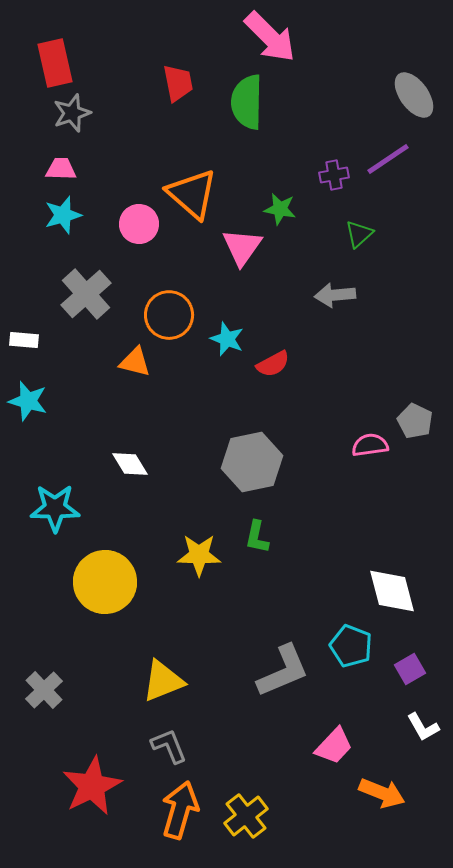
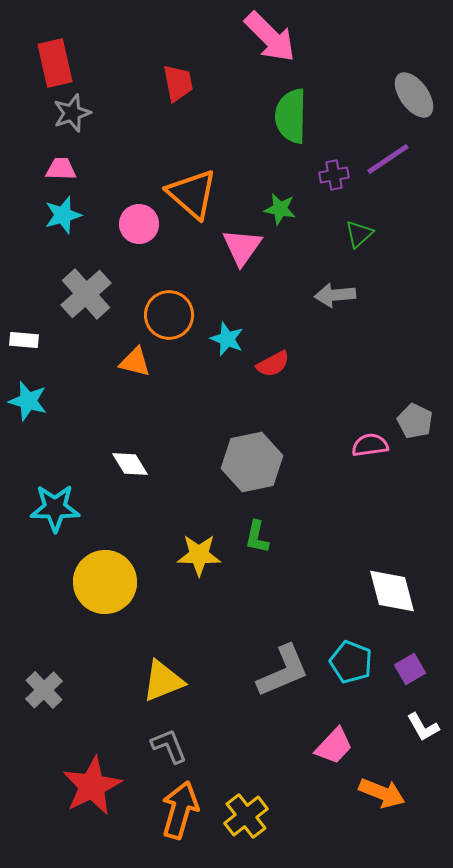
green semicircle at (247, 102): moved 44 px right, 14 px down
cyan pentagon at (351, 646): moved 16 px down
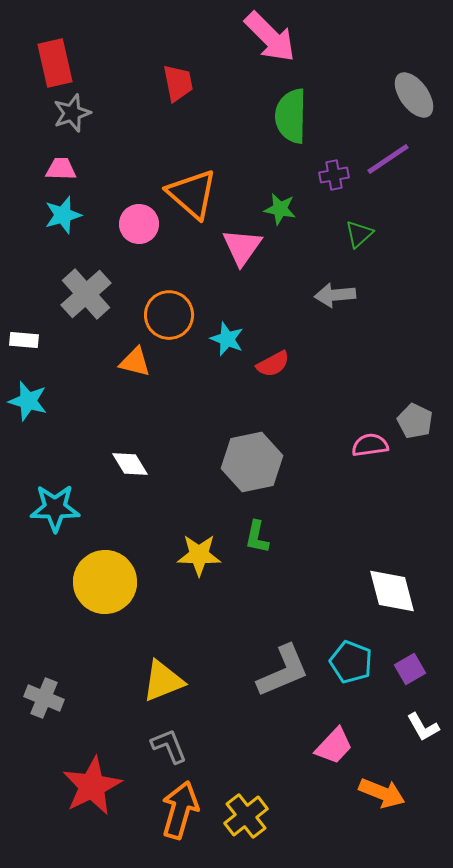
gray cross at (44, 690): moved 8 px down; rotated 24 degrees counterclockwise
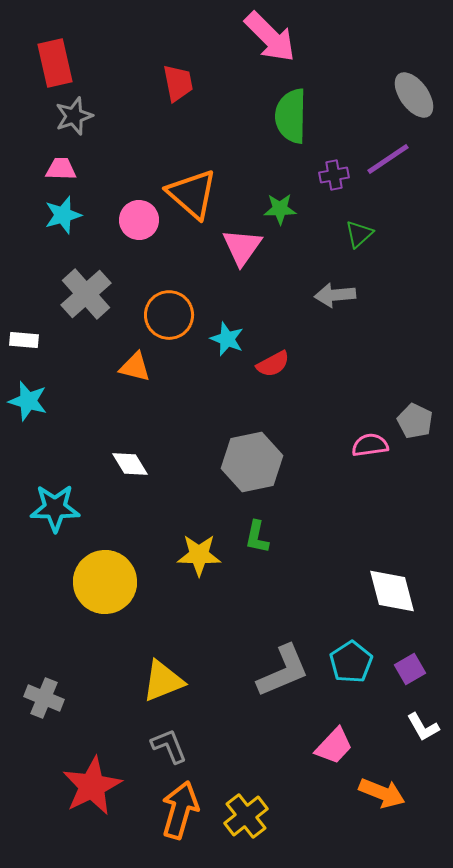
gray star at (72, 113): moved 2 px right, 3 px down
green star at (280, 209): rotated 12 degrees counterclockwise
pink circle at (139, 224): moved 4 px up
orange triangle at (135, 362): moved 5 px down
cyan pentagon at (351, 662): rotated 18 degrees clockwise
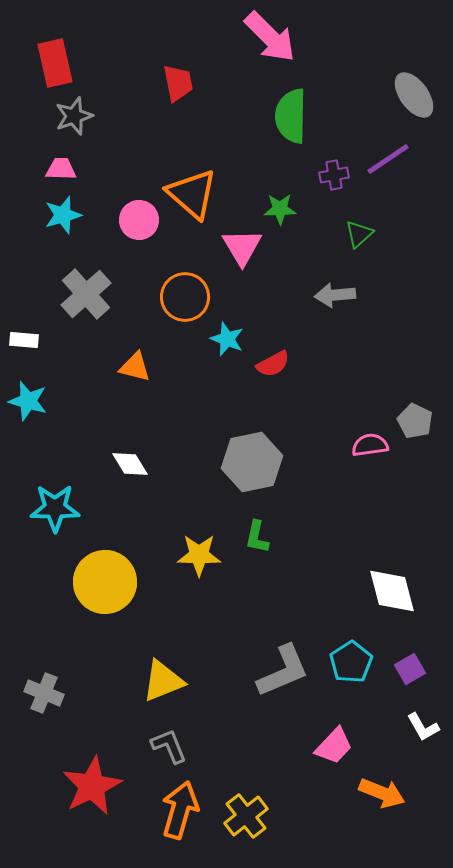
pink triangle at (242, 247): rotated 6 degrees counterclockwise
orange circle at (169, 315): moved 16 px right, 18 px up
gray cross at (44, 698): moved 5 px up
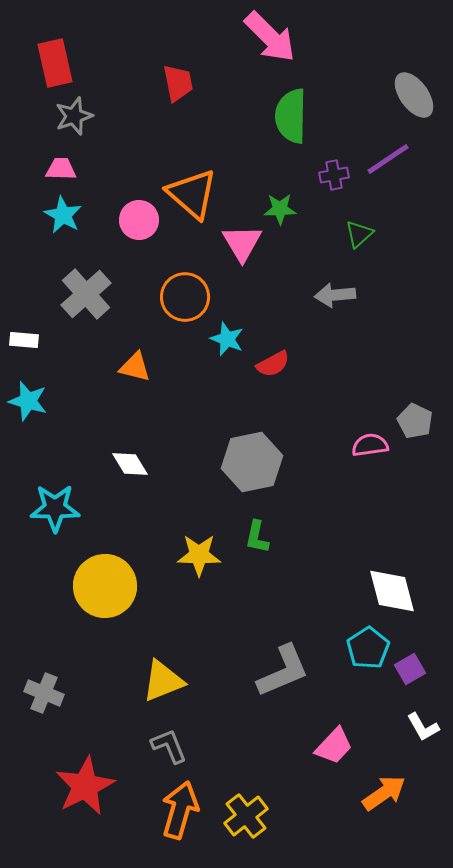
cyan star at (63, 215): rotated 27 degrees counterclockwise
pink triangle at (242, 247): moved 4 px up
yellow circle at (105, 582): moved 4 px down
cyan pentagon at (351, 662): moved 17 px right, 14 px up
red star at (92, 786): moved 7 px left
orange arrow at (382, 793): moved 2 px right; rotated 57 degrees counterclockwise
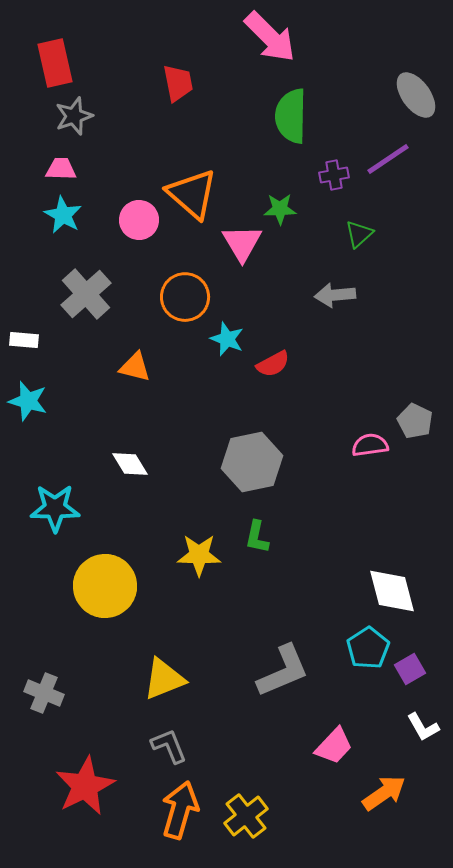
gray ellipse at (414, 95): moved 2 px right
yellow triangle at (163, 681): moved 1 px right, 2 px up
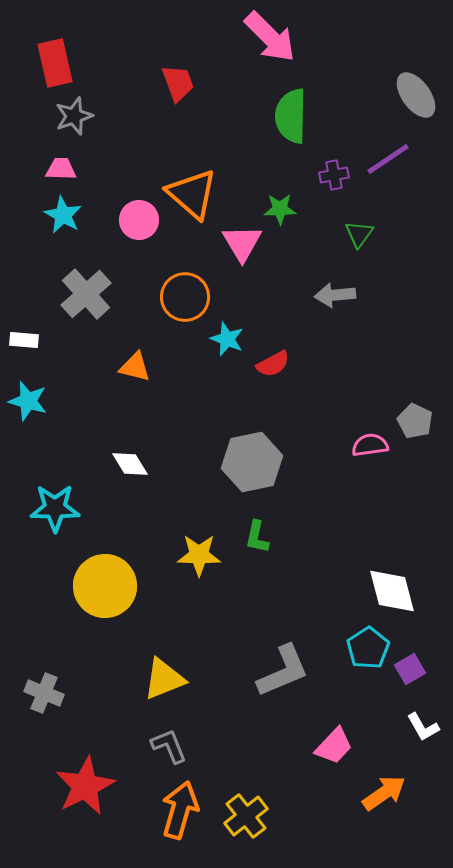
red trapezoid at (178, 83): rotated 9 degrees counterclockwise
green triangle at (359, 234): rotated 12 degrees counterclockwise
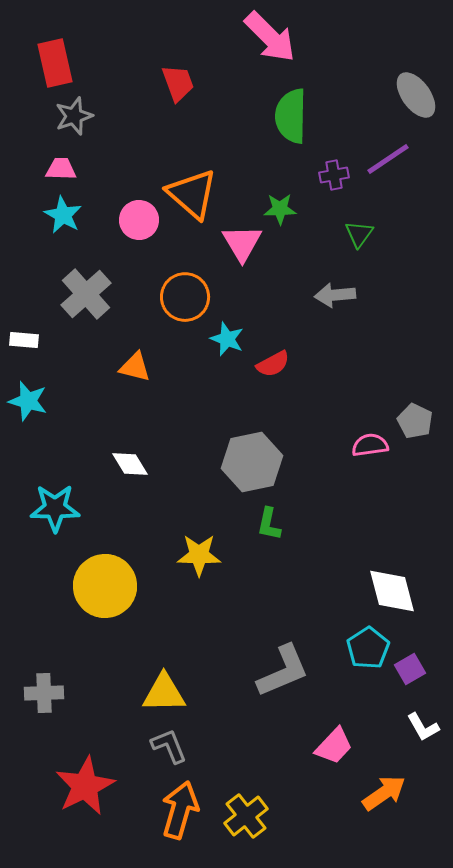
green L-shape at (257, 537): moved 12 px right, 13 px up
yellow triangle at (164, 679): moved 14 px down; rotated 21 degrees clockwise
gray cross at (44, 693): rotated 24 degrees counterclockwise
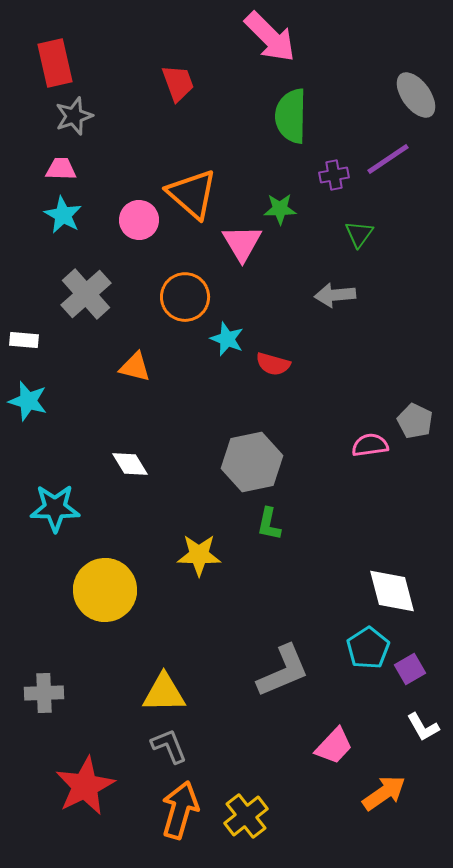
red semicircle at (273, 364): rotated 44 degrees clockwise
yellow circle at (105, 586): moved 4 px down
